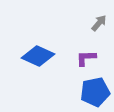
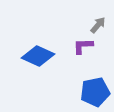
gray arrow: moved 1 px left, 2 px down
purple L-shape: moved 3 px left, 12 px up
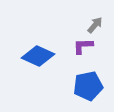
gray arrow: moved 3 px left
blue pentagon: moved 7 px left, 6 px up
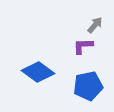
blue diamond: moved 16 px down; rotated 12 degrees clockwise
